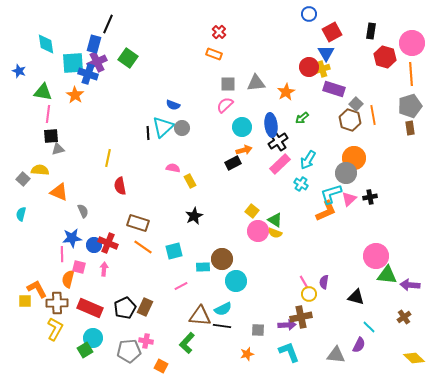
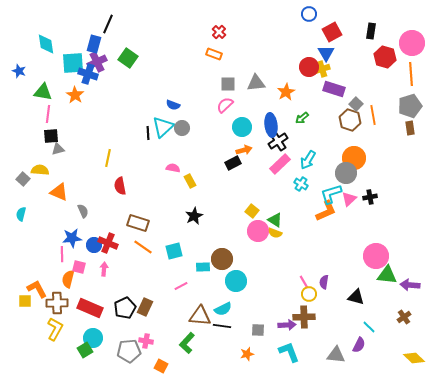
brown cross at (301, 317): moved 3 px right; rotated 10 degrees clockwise
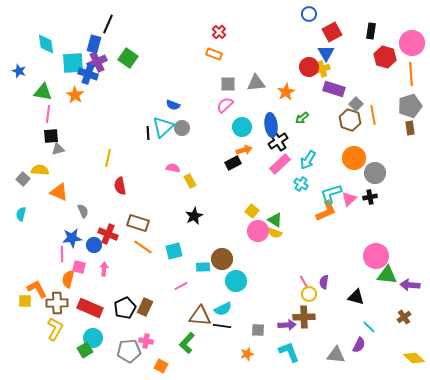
gray circle at (346, 173): moved 29 px right
red cross at (108, 243): moved 9 px up
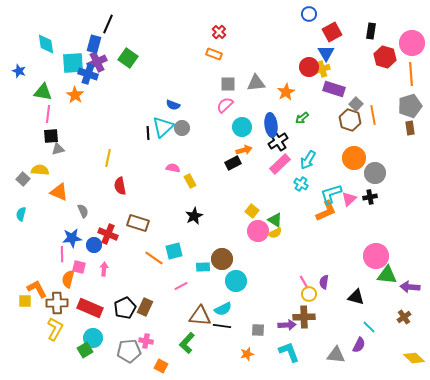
yellow semicircle at (275, 233): rotated 48 degrees counterclockwise
orange line at (143, 247): moved 11 px right, 11 px down
purple arrow at (410, 285): moved 2 px down
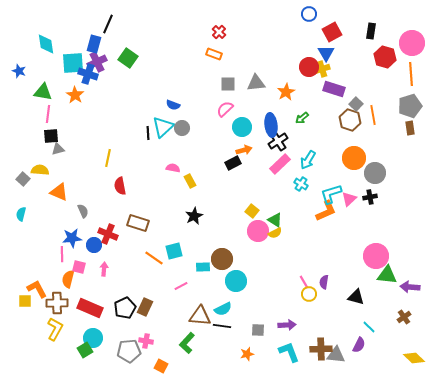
pink semicircle at (225, 105): moved 4 px down
brown cross at (304, 317): moved 17 px right, 32 px down
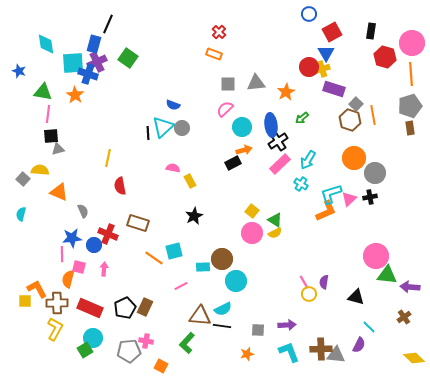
pink circle at (258, 231): moved 6 px left, 2 px down
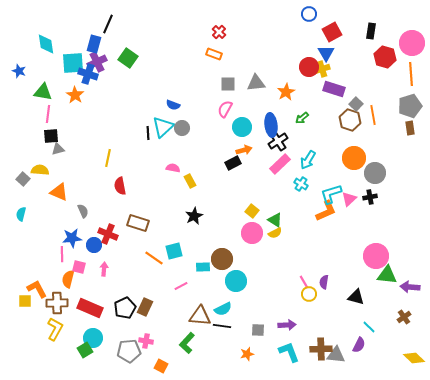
pink semicircle at (225, 109): rotated 18 degrees counterclockwise
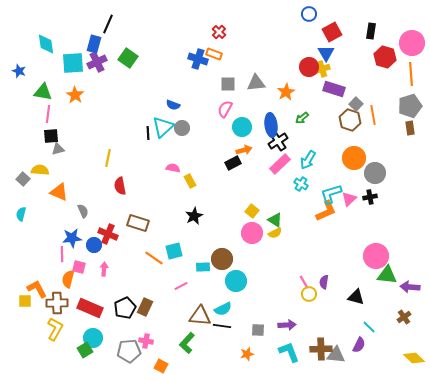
blue cross at (88, 74): moved 110 px right, 15 px up
